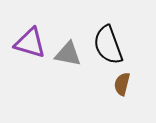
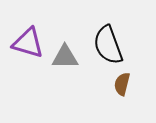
purple triangle: moved 2 px left
gray triangle: moved 3 px left, 3 px down; rotated 12 degrees counterclockwise
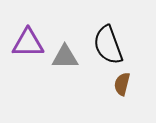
purple triangle: rotated 16 degrees counterclockwise
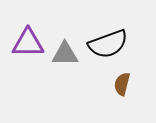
black semicircle: moved 1 px up; rotated 90 degrees counterclockwise
gray triangle: moved 3 px up
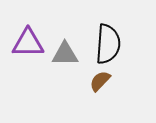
black semicircle: rotated 66 degrees counterclockwise
brown semicircle: moved 22 px left, 3 px up; rotated 30 degrees clockwise
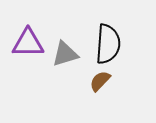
gray triangle: rotated 16 degrees counterclockwise
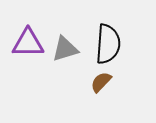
gray triangle: moved 5 px up
brown semicircle: moved 1 px right, 1 px down
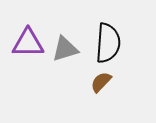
black semicircle: moved 1 px up
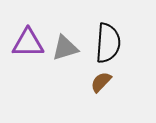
gray triangle: moved 1 px up
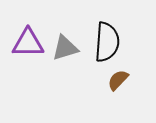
black semicircle: moved 1 px left, 1 px up
brown semicircle: moved 17 px right, 2 px up
